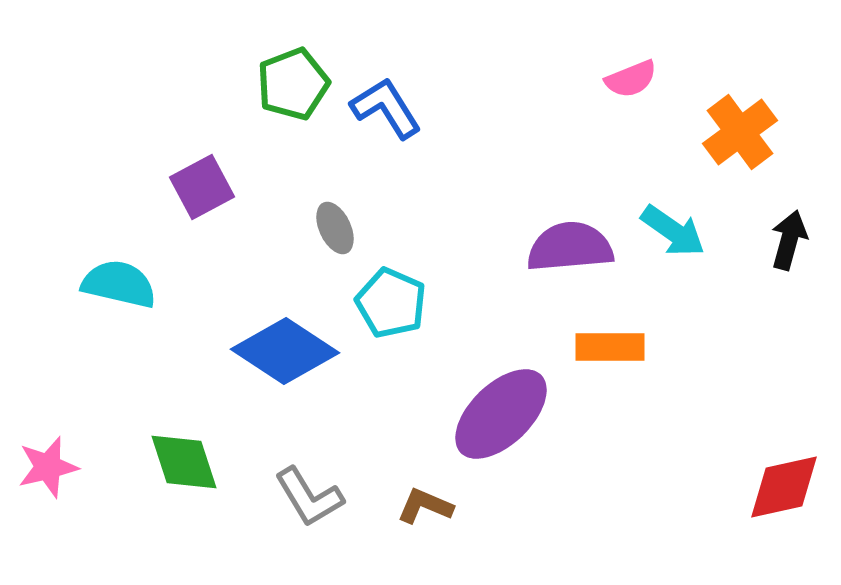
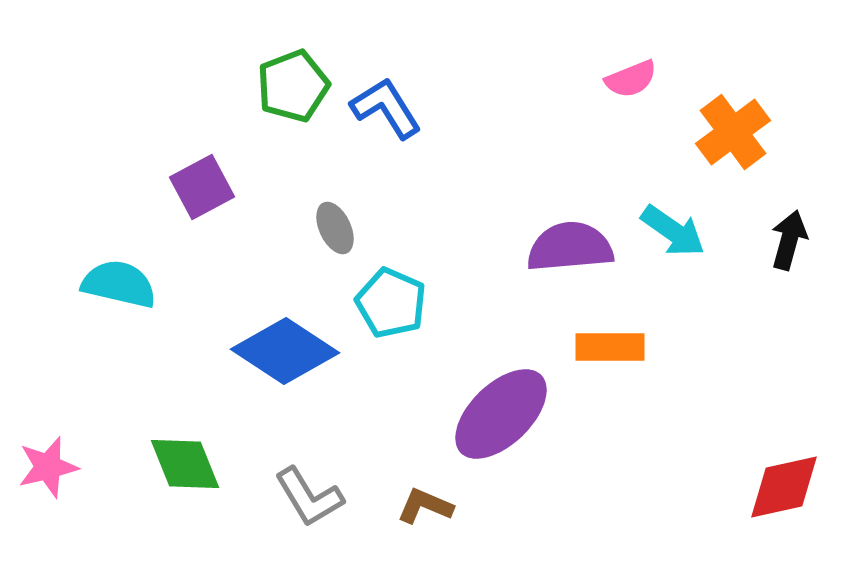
green pentagon: moved 2 px down
orange cross: moved 7 px left
green diamond: moved 1 px right, 2 px down; rotated 4 degrees counterclockwise
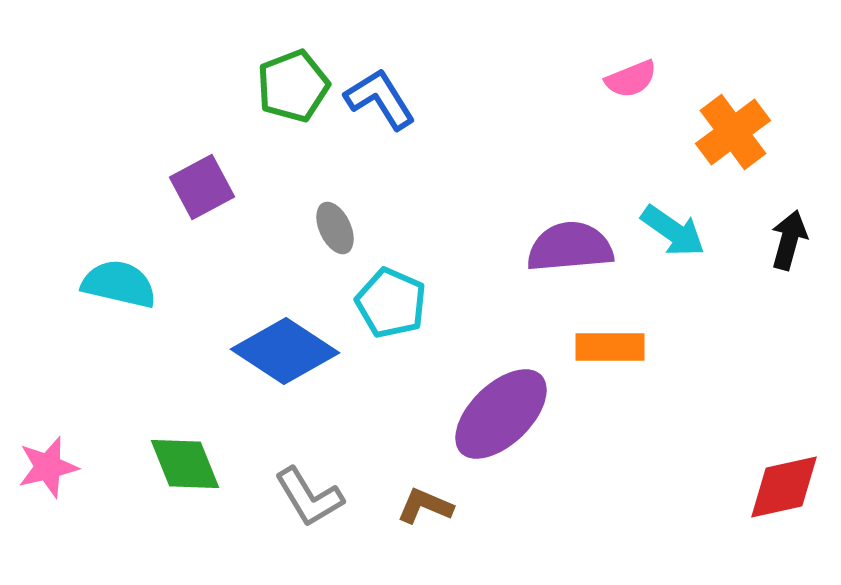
blue L-shape: moved 6 px left, 9 px up
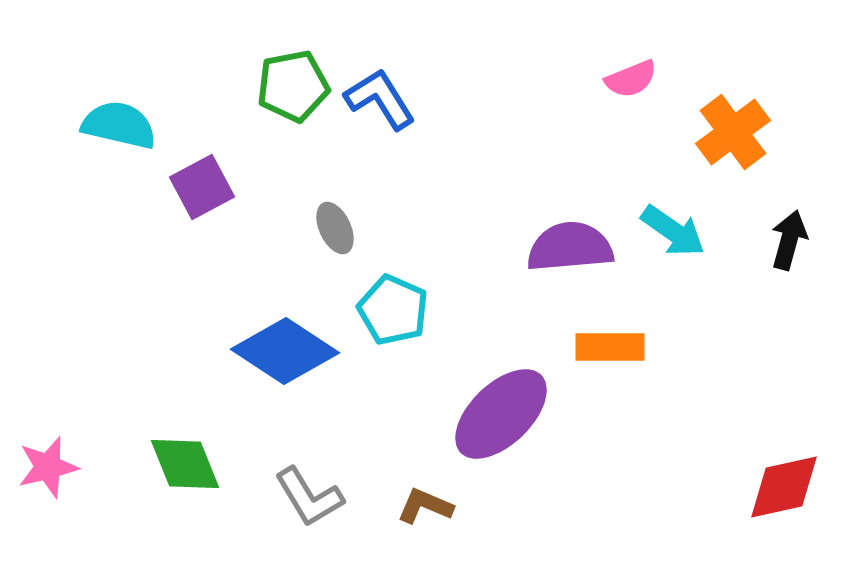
green pentagon: rotated 10 degrees clockwise
cyan semicircle: moved 159 px up
cyan pentagon: moved 2 px right, 7 px down
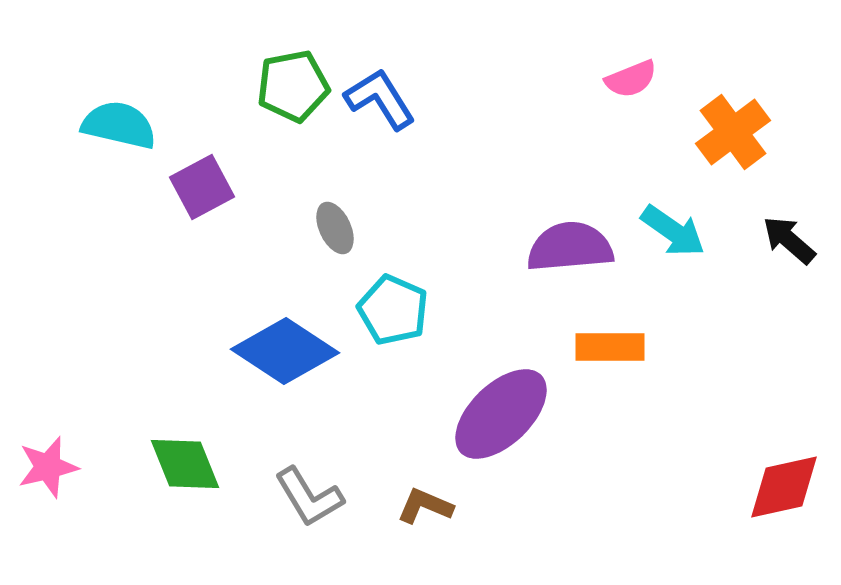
black arrow: rotated 64 degrees counterclockwise
